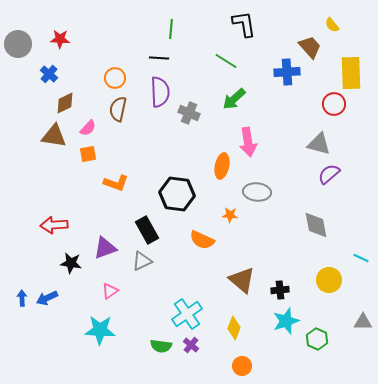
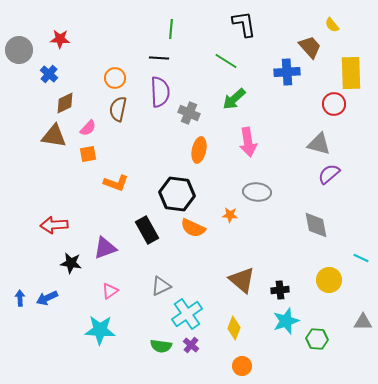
gray circle at (18, 44): moved 1 px right, 6 px down
orange ellipse at (222, 166): moved 23 px left, 16 px up
orange semicircle at (202, 240): moved 9 px left, 12 px up
gray triangle at (142, 261): moved 19 px right, 25 px down
blue arrow at (22, 298): moved 2 px left
green hexagon at (317, 339): rotated 20 degrees counterclockwise
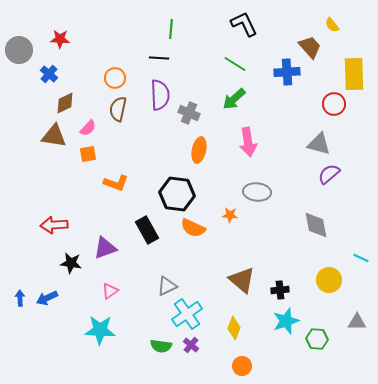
black L-shape at (244, 24): rotated 16 degrees counterclockwise
green line at (226, 61): moved 9 px right, 3 px down
yellow rectangle at (351, 73): moved 3 px right, 1 px down
purple semicircle at (160, 92): moved 3 px down
gray triangle at (161, 286): moved 6 px right
gray triangle at (363, 322): moved 6 px left
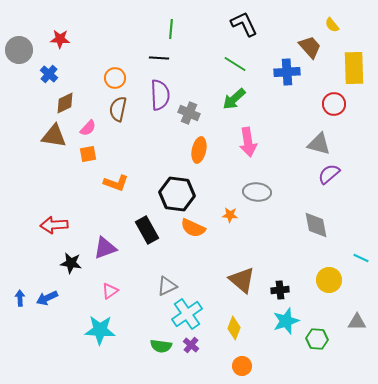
yellow rectangle at (354, 74): moved 6 px up
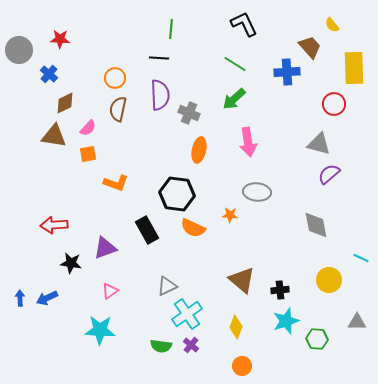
yellow diamond at (234, 328): moved 2 px right, 1 px up
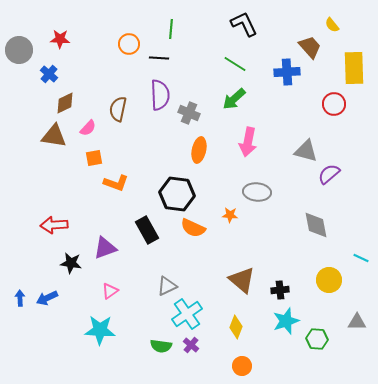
orange circle at (115, 78): moved 14 px right, 34 px up
pink arrow at (248, 142): rotated 20 degrees clockwise
gray triangle at (319, 144): moved 13 px left, 7 px down
orange square at (88, 154): moved 6 px right, 4 px down
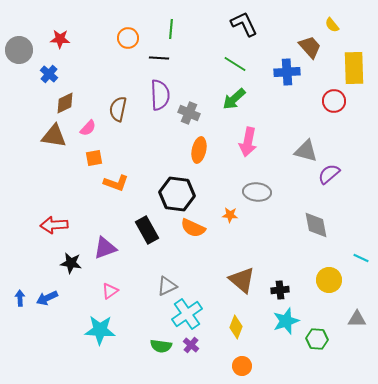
orange circle at (129, 44): moved 1 px left, 6 px up
red circle at (334, 104): moved 3 px up
gray triangle at (357, 322): moved 3 px up
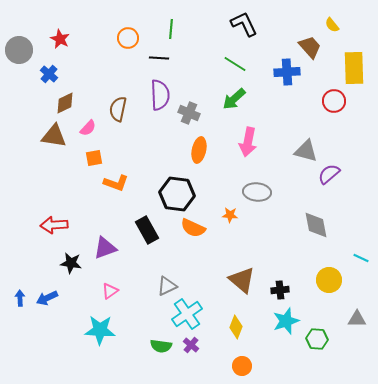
red star at (60, 39): rotated 24 degrees clockwise
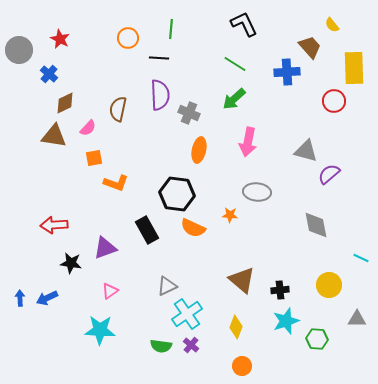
yellow circle at (329, 280): moved 5 px down
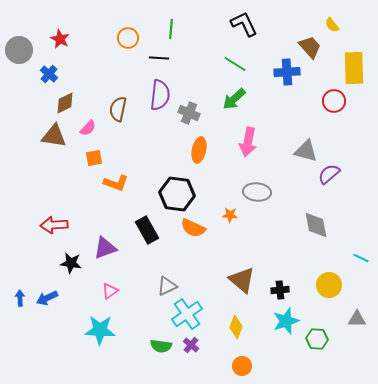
purple semicircle at (160, 95): rotated 8 degrees clockwise
